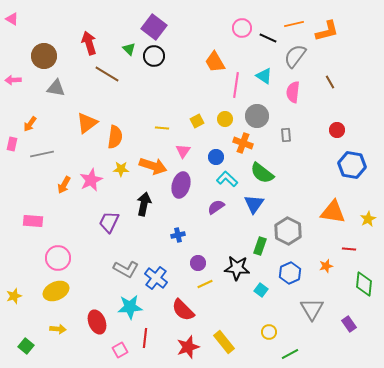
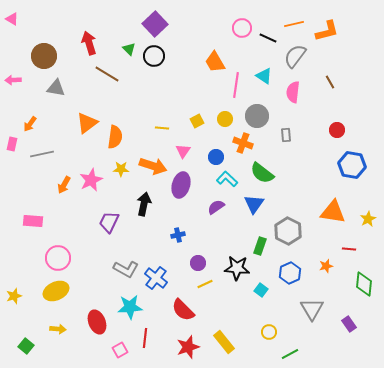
purple square at (154, 27): moved 1 px right, 3 px up; rotated 10 degrees clockwise
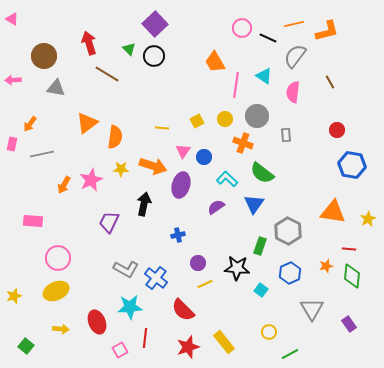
blue circle at (216, 157): moved 12 px left
green diamond at (364, 284): moved 12 px left, 8 px up
yellow arrow at (58, 329): moved 3 px right
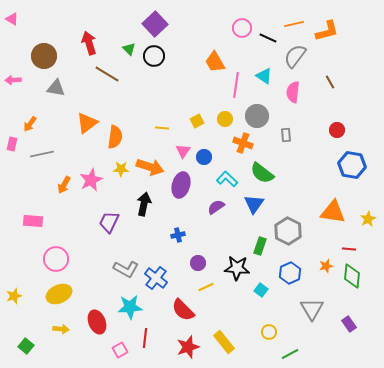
orange arrow at (153, 166): moved 3 px left, 1 px down
pink circle at (58, 258): moved 2 px left, 1 px down
yellow line at (205, 284): moved 1 px right, 3 px down
yellow ellipse at (56, 291): moved 3 px right, 3 px down
